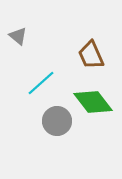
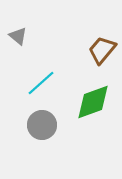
brown trapezoid: moved 11 px right, 5 px up; rotated 64 degrees clockwise
green diamond: rotated 72 degrees counterclockwise
gray circle: moved 15 px left, 4 px down
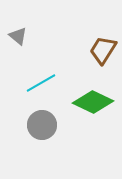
brown trapezoid: moved 1 px right; rotated 8 degrees counterclockwise
cyan line: rotated 12 degrees clockwise
green diamond: rotated 45 degrees clockwise
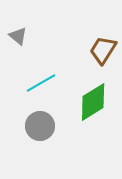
green diamond: rotated 57 degrees counterclockwise
gray circle: moved 2 px left, 1 px down
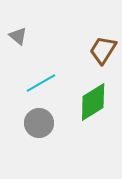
gray circle: moved 1 px left, 3 px up
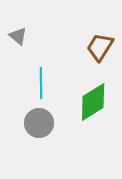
brown trapezoid: moved 3 px left, 3 px up
cyan line: rotated 60 degrees counterclockwise
